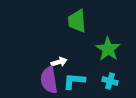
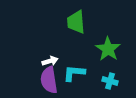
green trapezoid: moved 1 px left, 1 px down
white arrow: moved 9 px left, 1 px up
cyan L-shape: moved 8 px up
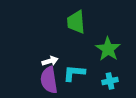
cyan cross: rotated 28 degrees counterclockwise
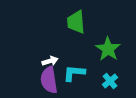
cyan cross: rotated 28 degrees counterclockwise
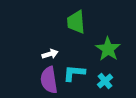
white arrow: moved 7 px up
cyan cross: moved 5 px left
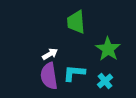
white arrow: rotated 14 degrees counterclockwise
purple semicircle: moved 4 px up
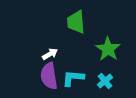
cyan L-shape: moved 1 px left, 5 px down
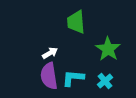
white arrow: moved 1 px up
